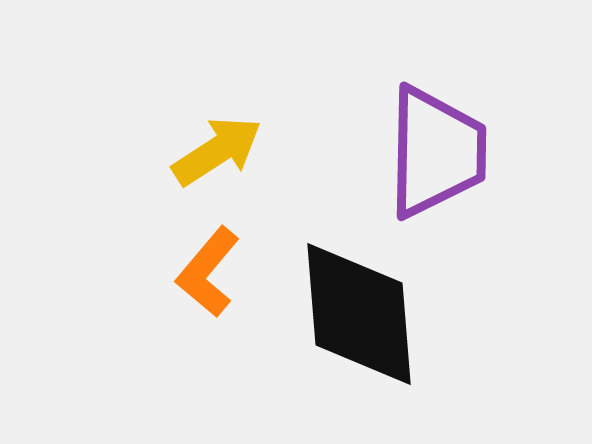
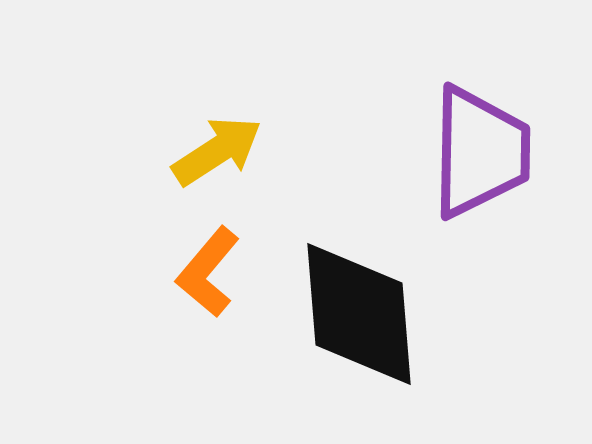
purple trapezoid: moved 44 px right
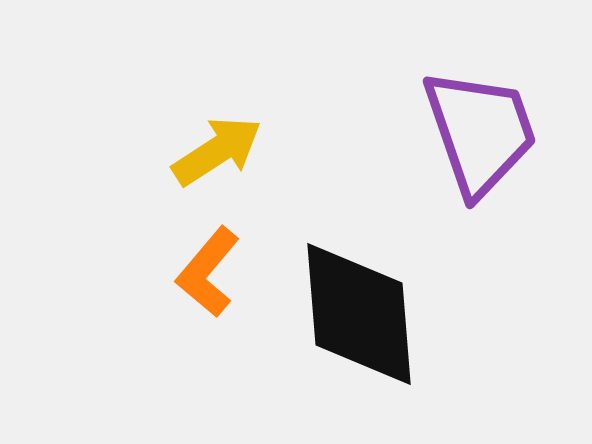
purple trapezoid: moved 20 px up; rotated 20 degrees counterclockwise
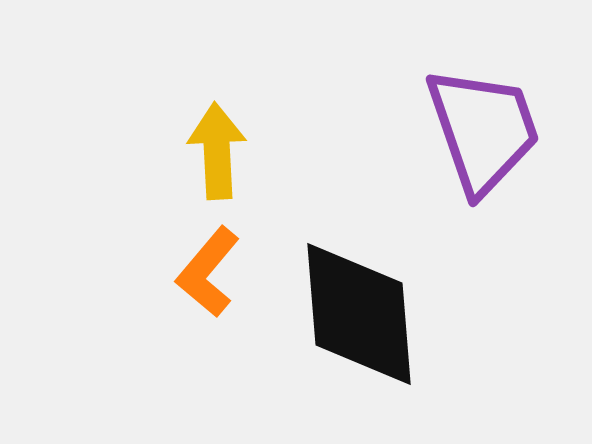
purple trapezoid: moved 3 px right, 2 px up
yellow arrow: rotated 60 degrees counterclockwise
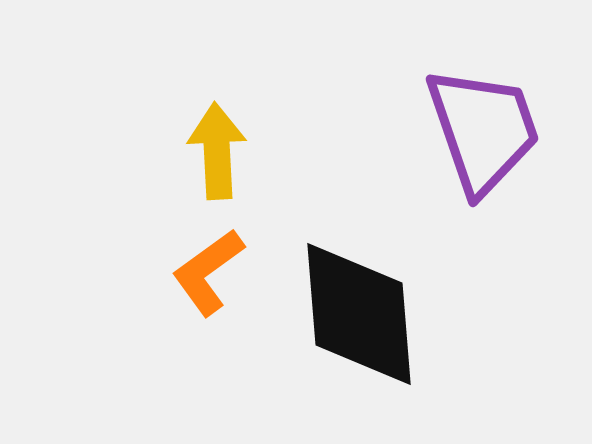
orange L-shape: rotated 14 degrees clockwise
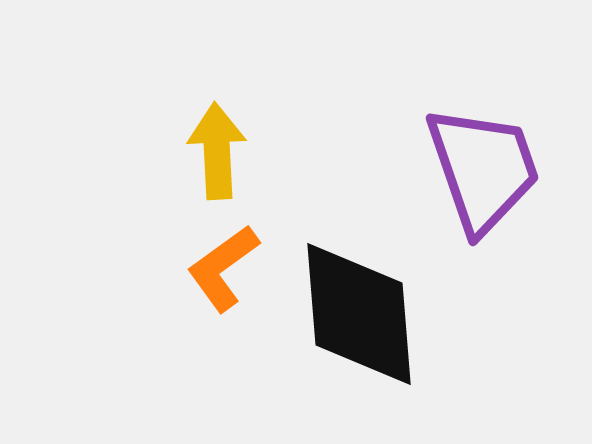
purple trapezoid: moved 39 px down
orange L-shape: moved 15 px right, 4 px up
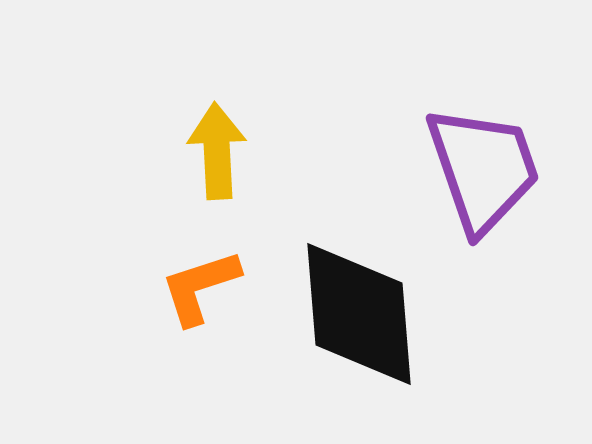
orange L-shape: moved 23 px left, 19 px down; rotated 18 degrees clockwise
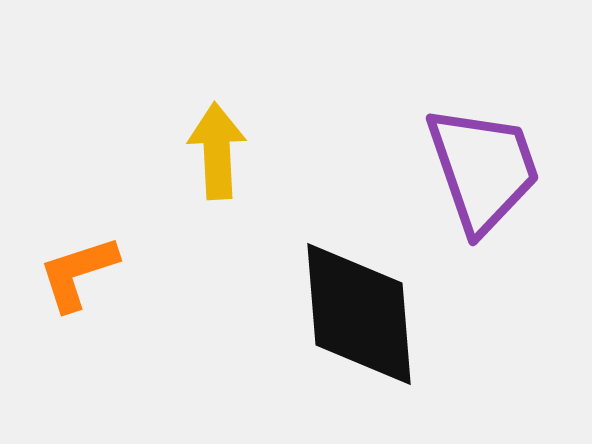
orange L-shape: moved 122 px left, 14 px up
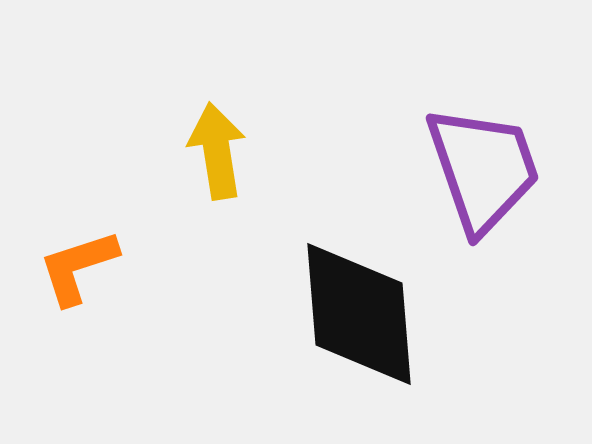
yellow arrow: rotated 6 degrees counterclockwise
orange L-shape: moved 6 px up
